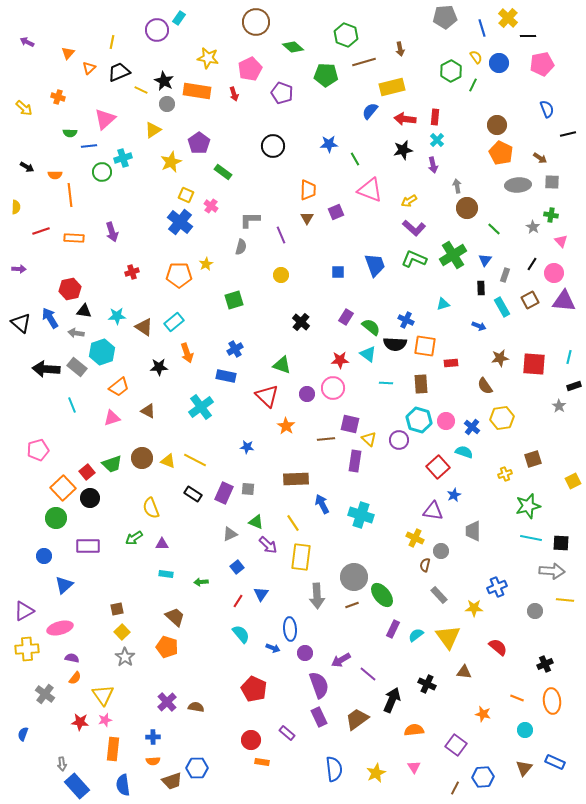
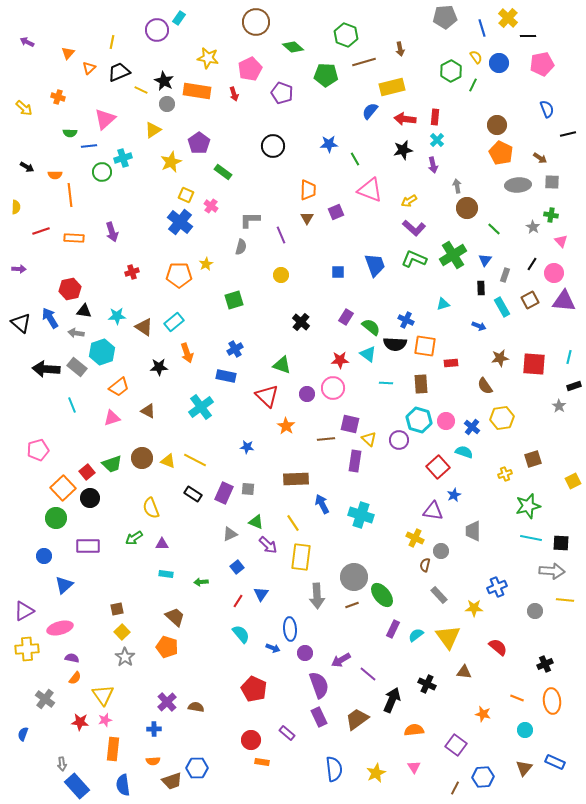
gray cross at (45, 694): moved 5 px down
blue cross at (153, 737): moved 1 px right, 8 px up
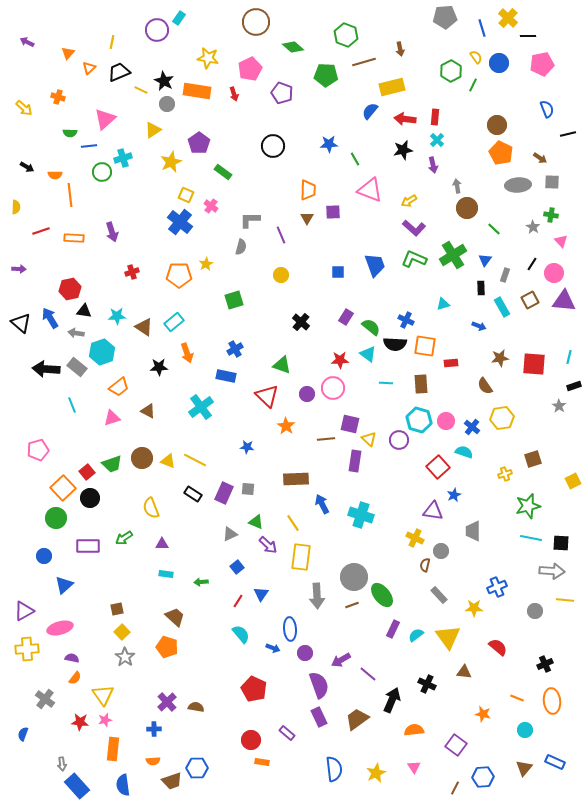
purple square at (336, 212): moved 3 px left; rotated 21 degrees clockwise
green arrow at (134, 538): moved 10 px left
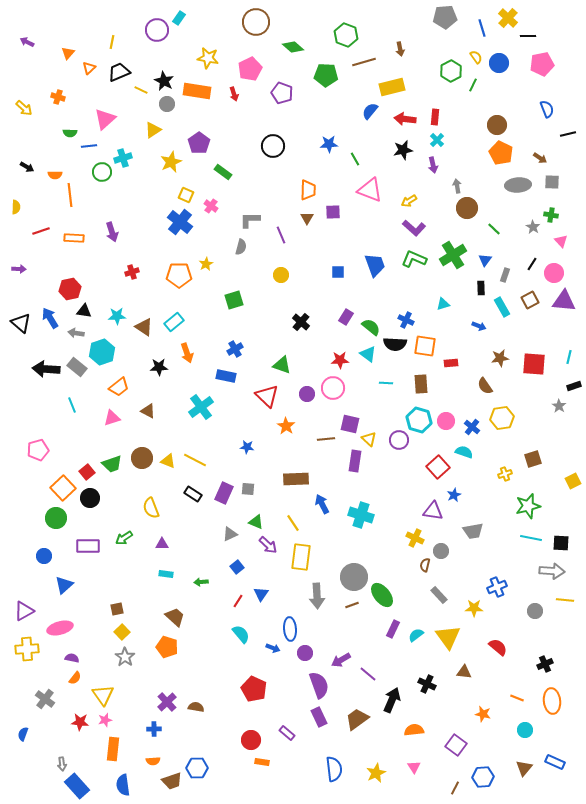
gray trapezoid at (473, 531): rotated 100 degrees counterclockwise
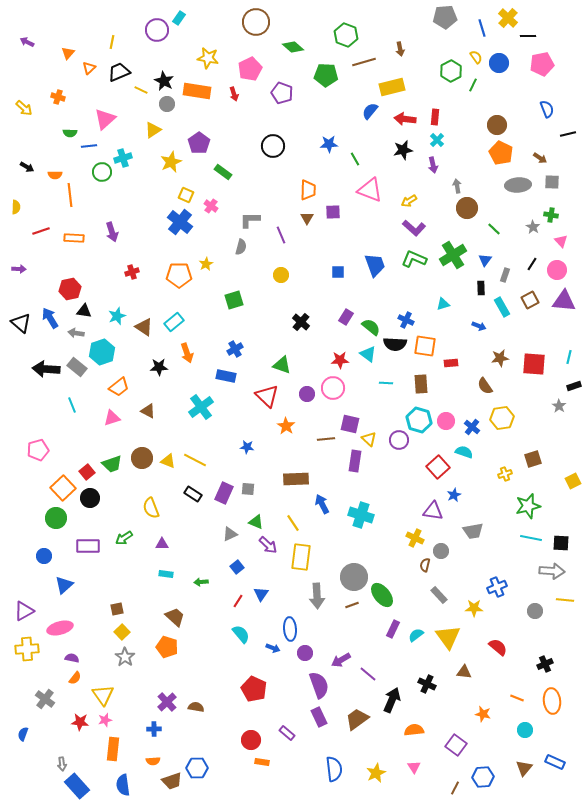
pink circle at (554, 273): moved 3 px right, 3 px up
cyan star at (117, 316): rotated 18 degrees counterclockwise
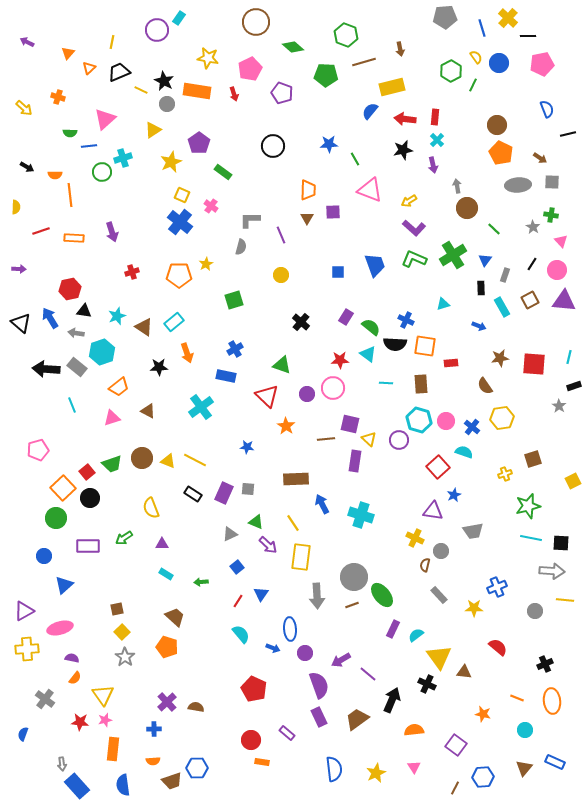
yellow square at (186, 195): moved 4 px left
cyan rectangle at (166, 574): rotated 24 degrees clockwise
yellow triangle at (448, 637): moved 9 px left, 20 px down
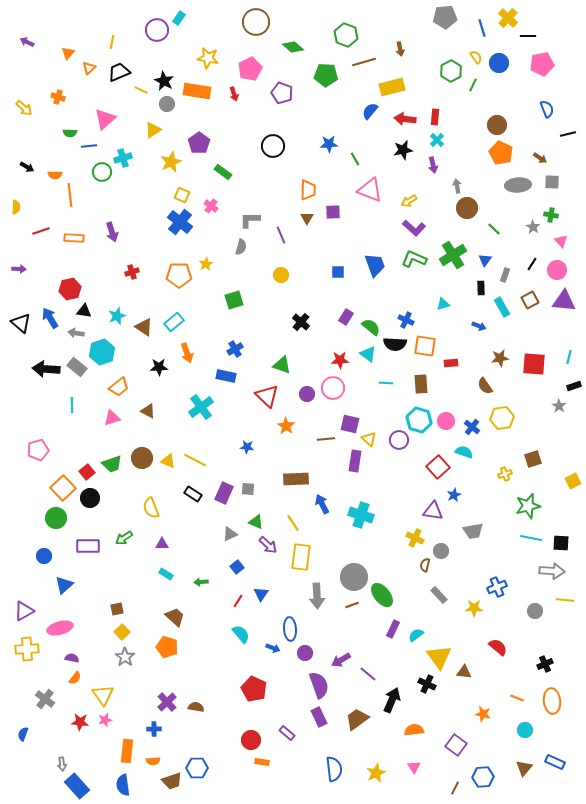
cyan line at (72, 405): rotated 21 degrees clockwise
orange rectangle at (113, 749): moved 14 px right, 2 px down
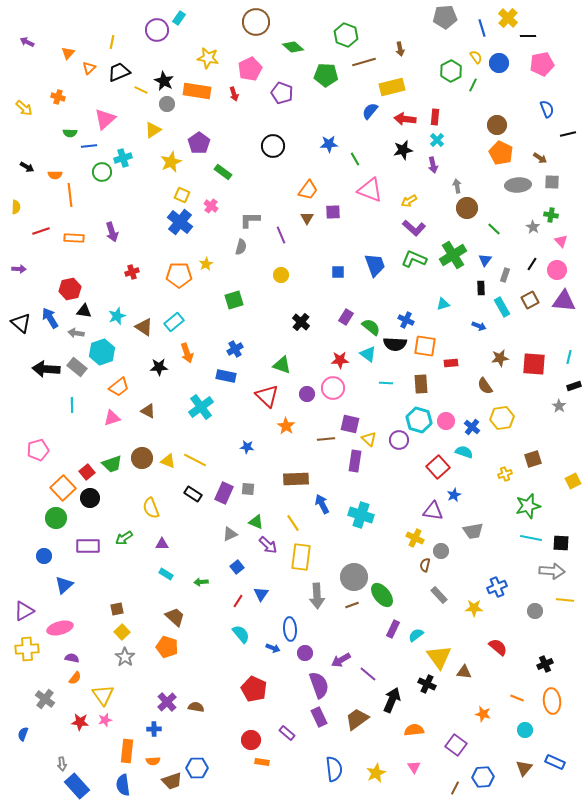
orange trapezoid at (308, 190): rotated 35 degrees clockwise
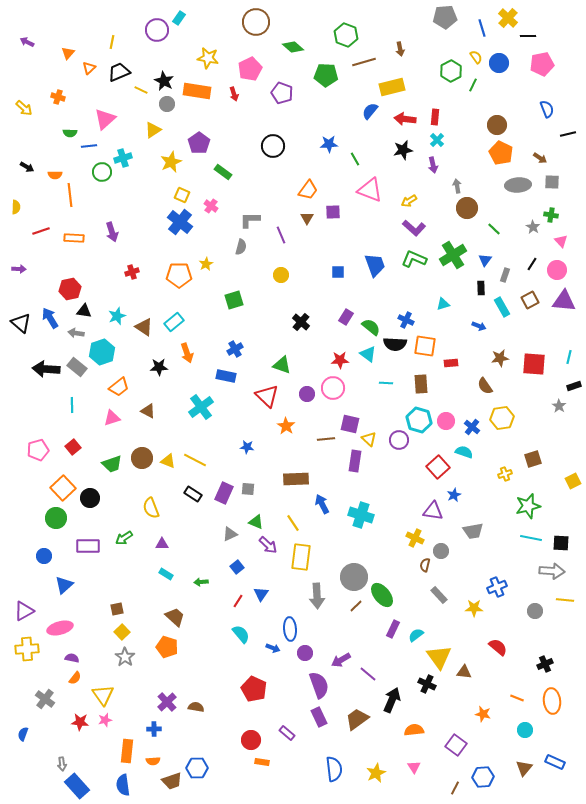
red square at (87, 472): moved 14 px left, 25 px up
brown line at (352, 605): moved 4 px right, 1 px down; rotated 24 degrees counterclockwise
